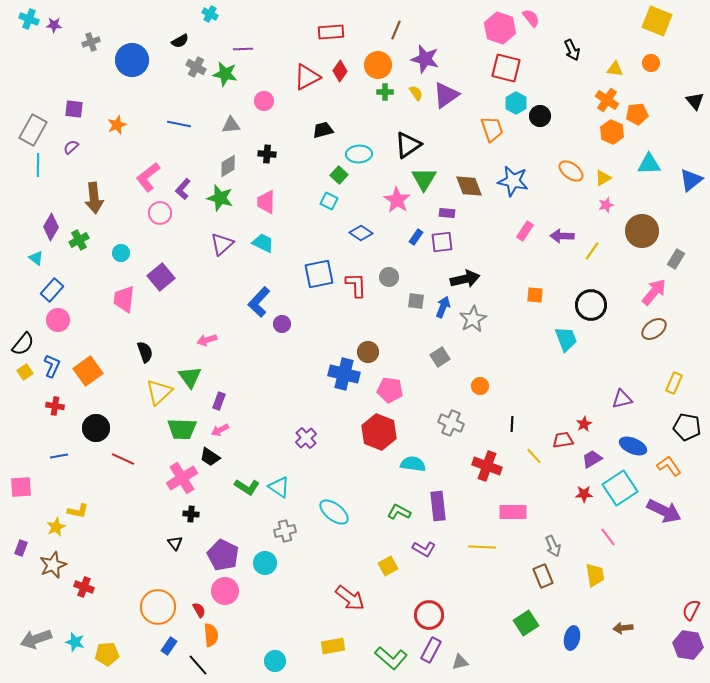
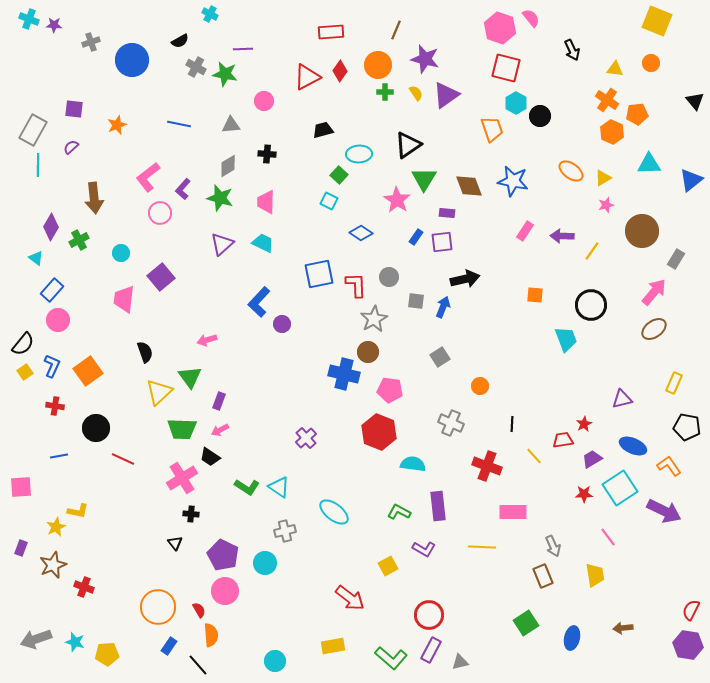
gray star at (473, 319): moved 99 px left
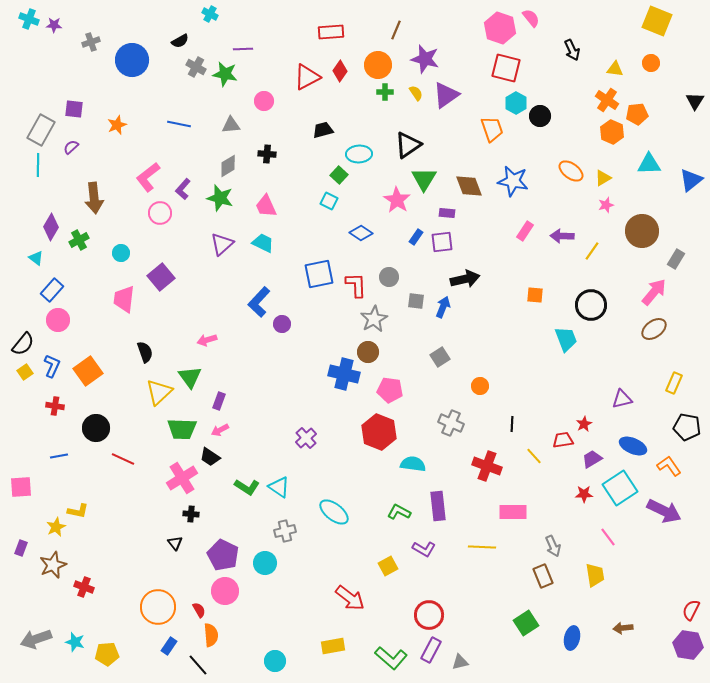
black triangle at (695, 101): rotated 12 degrees clockwise
gray rectangle at (33, 130): moved 8 px right
pink trapezoid at (266, 202): moved 4 px down; rotated 25 degrees counterclockwise
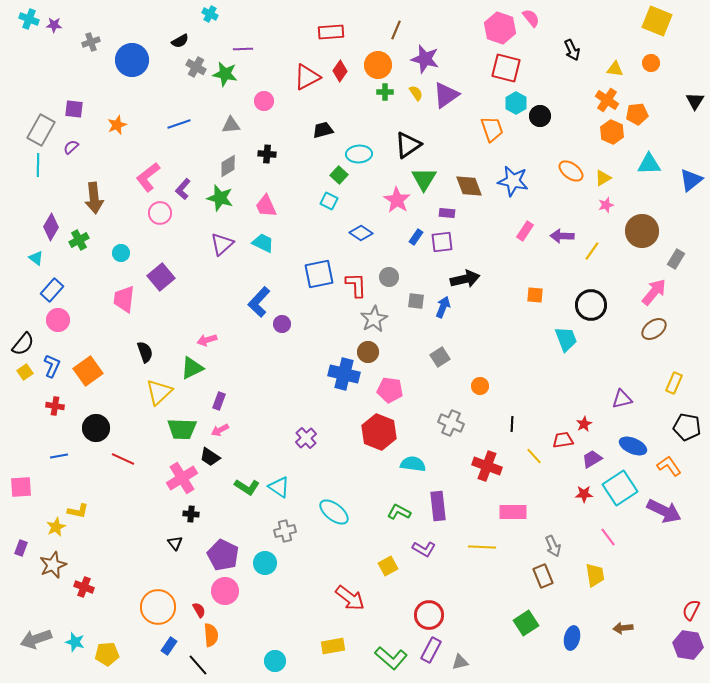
blue line at (179, 124): rotated 30 degrees counterclockwise
green triangle at (190, 377): moved 2 px right, 9 px up; rotated 40 degrees clockwise
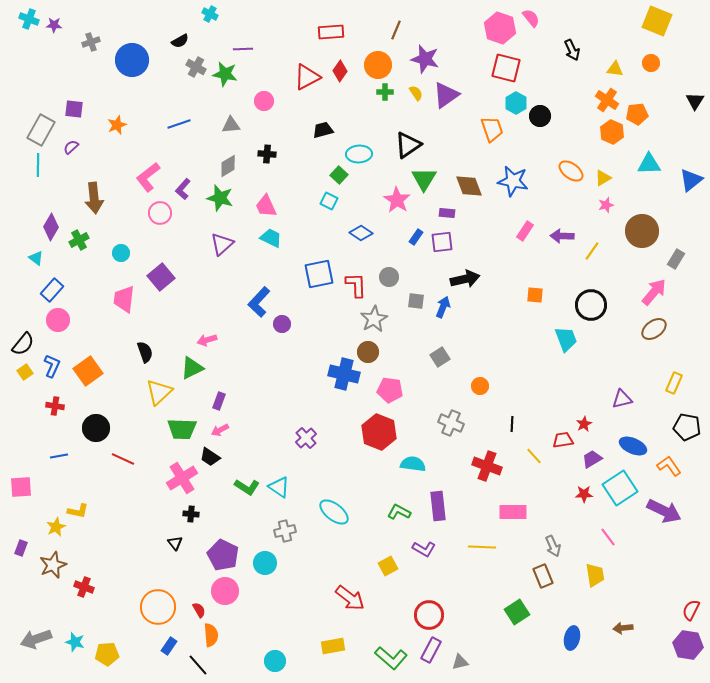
cyan trapezoid at (263, 243): moved 8 px right, 5 px up
green square at (526, 623): moved 9 px left, 11 px up
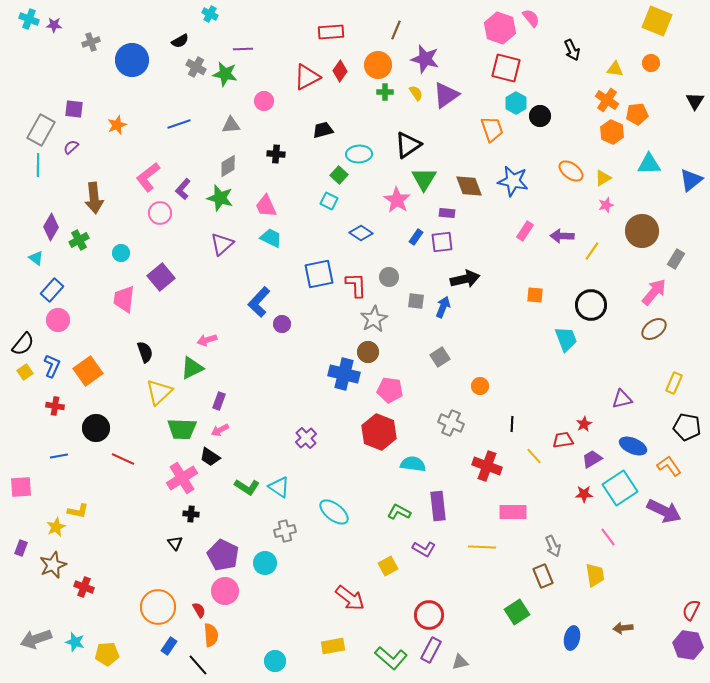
black cross at (267, 154): moved 9 px right
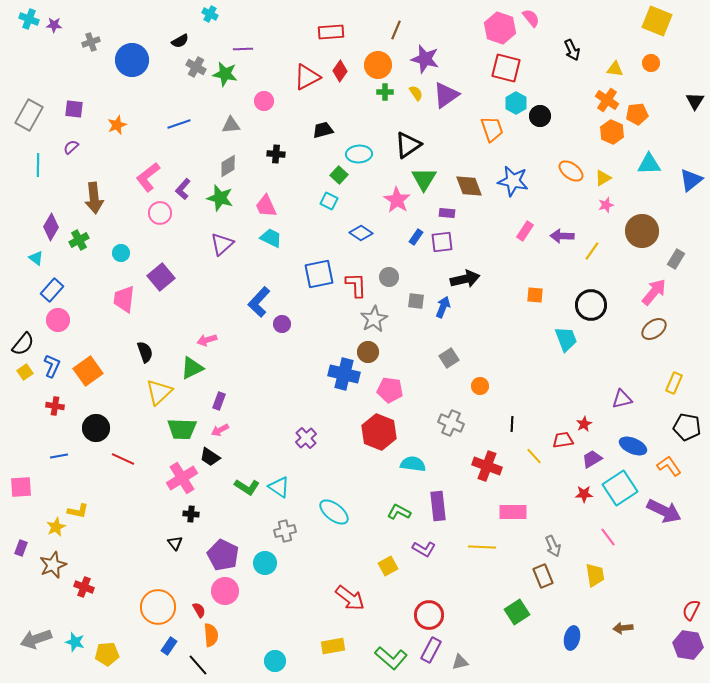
gray rectangle at (41, 130): moved 12 px left, 15 px up
gray square at (440, 357): moved 9 px right, 1 px down
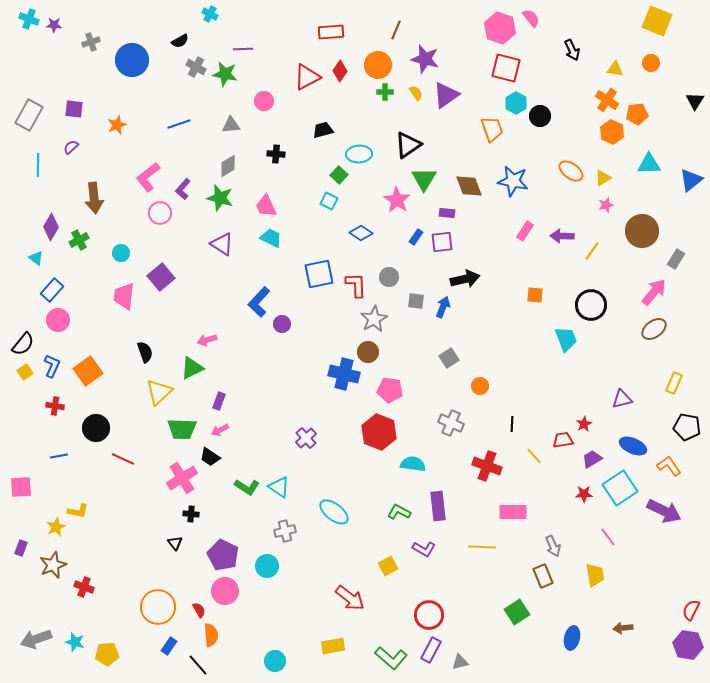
purple triangle at (222, 244): rotated 45 degrees counterclockwise
pink trapezoid at (124, 299): moved 3 px up
cyan circle at (265, 563): moved 2 px right, 3 px down
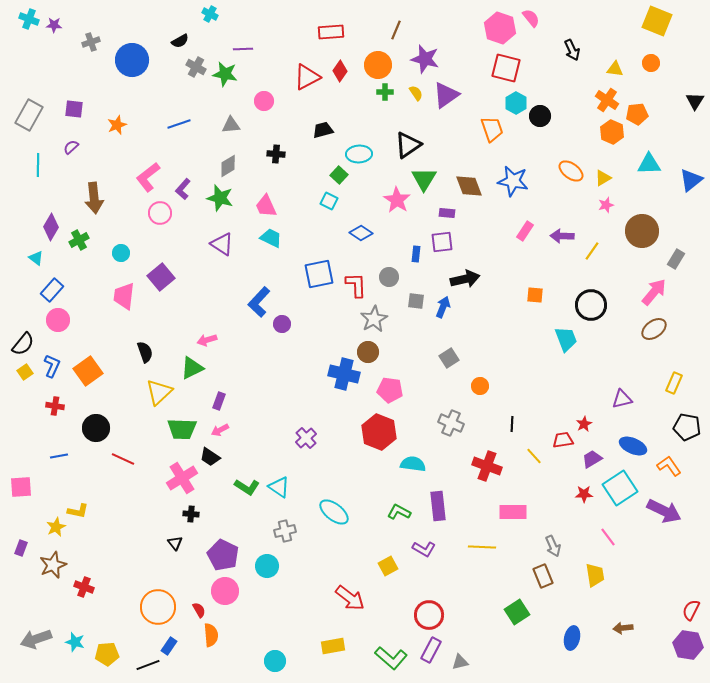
blue rectangle at (416, 237): moved 17 px down; rotated 28 degrees counterclockwise
black line at (198, 665): moved 50 px left; rotated 70 degrees counterclockwise
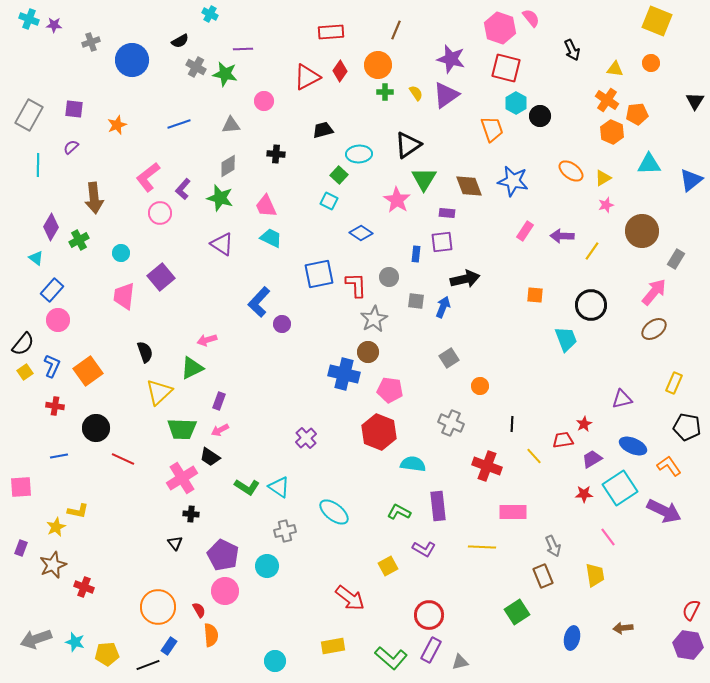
purple star at (425, 59): moved 26 px right
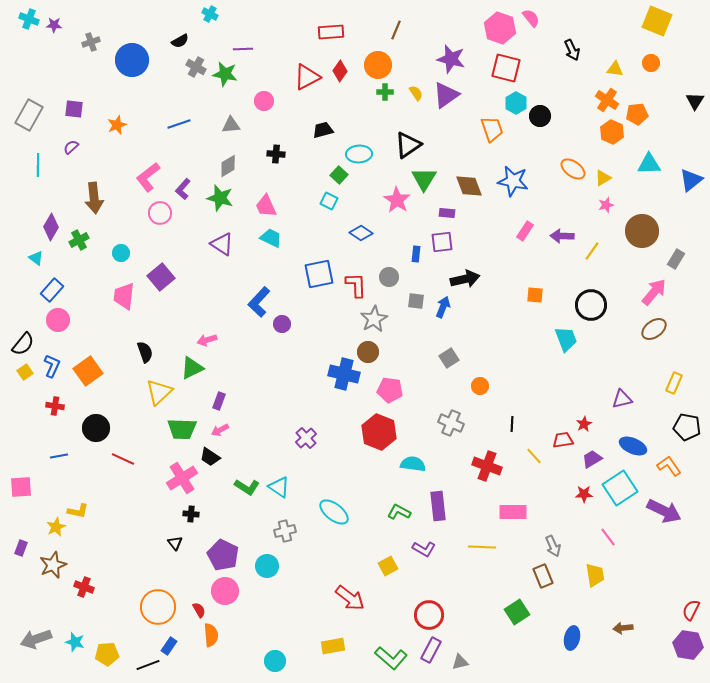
orange ellipse at (571, 171): moved 2 px right, 2 px up
